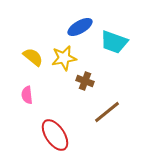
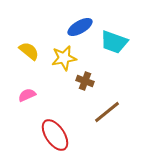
yellow semicircle: moved 4 px left, 6 px up
pink semicircle: rotated 72 degrees clockwise
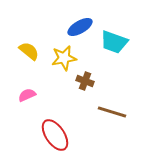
brown line: moved 5 px right; rotated 56 degrees clockwise
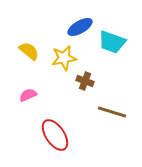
cyan trapezoid: moved 2 px left
pink semicircle: moved 1 px right
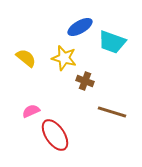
yellow semicircle: moved 3 px left, 7 px down
yellow star: rotated 25 degrees clockwise
pink semicircle: moved 3 px right, 16 px down
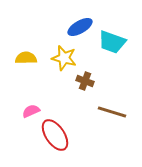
yellow semicircle: rotated 40 degrees counterclockwise
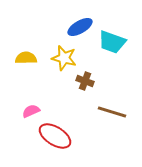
red ellipse: moved 1 px down; rotated 24 degrees counterclockwise
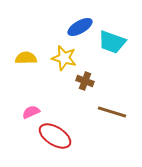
pink semicircle: moved 1 px down
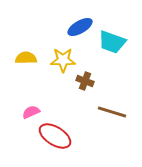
yellow star: moved 1 px left, 2 px down; rotated 15 degrees counterclockwise
